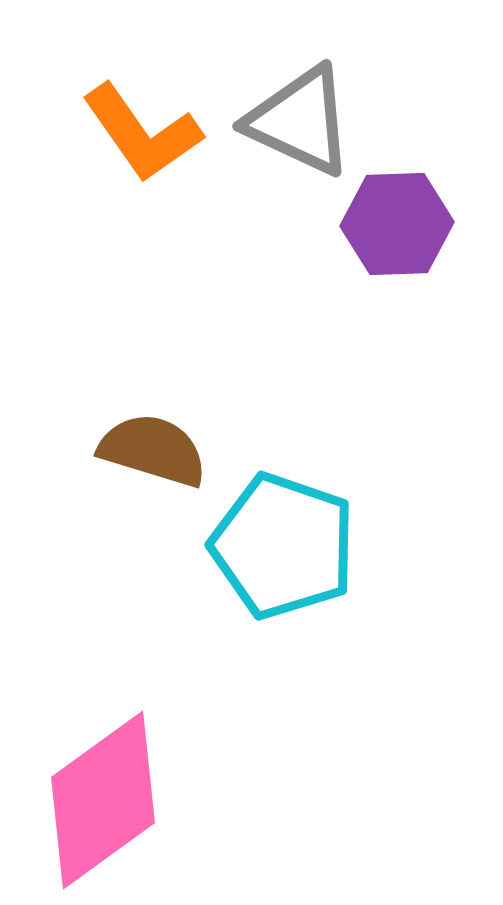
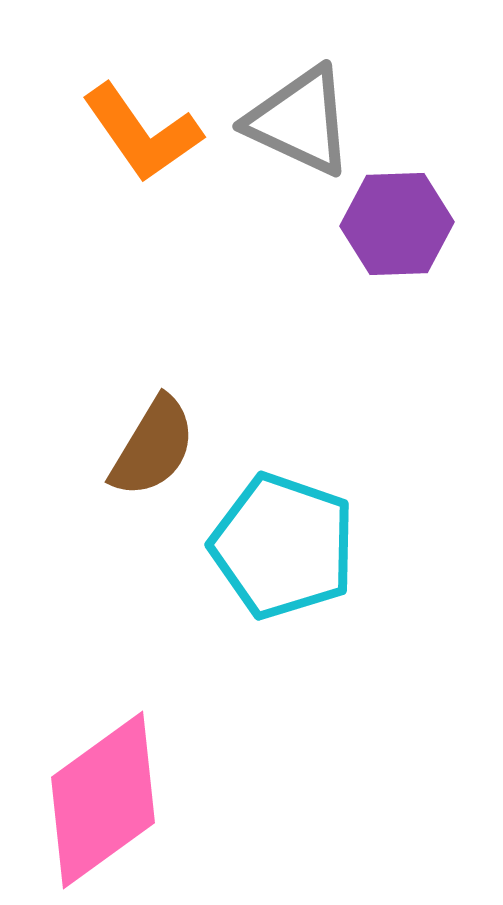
brown semicircle: moved 3 px up; rotated 104 degrees clockwise
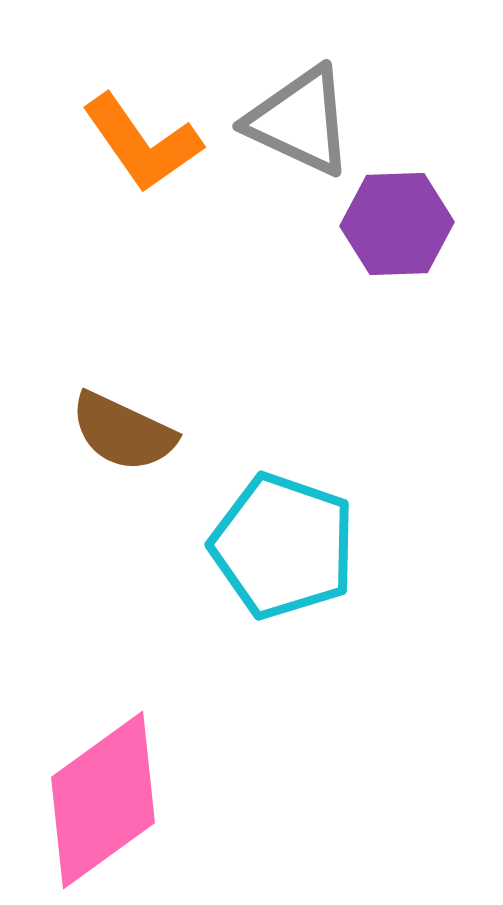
orange L-shape: moved 10 px down
brown semicircle: moved 30 px left, 15 px up; rotated 84 degrees clockwise
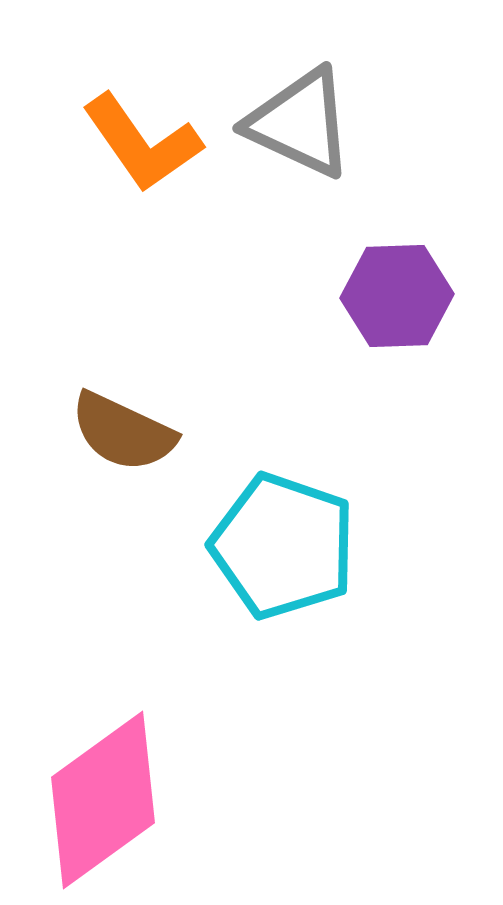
gray triangle: moved 2 px down
purple hexagon: moved 72 px down
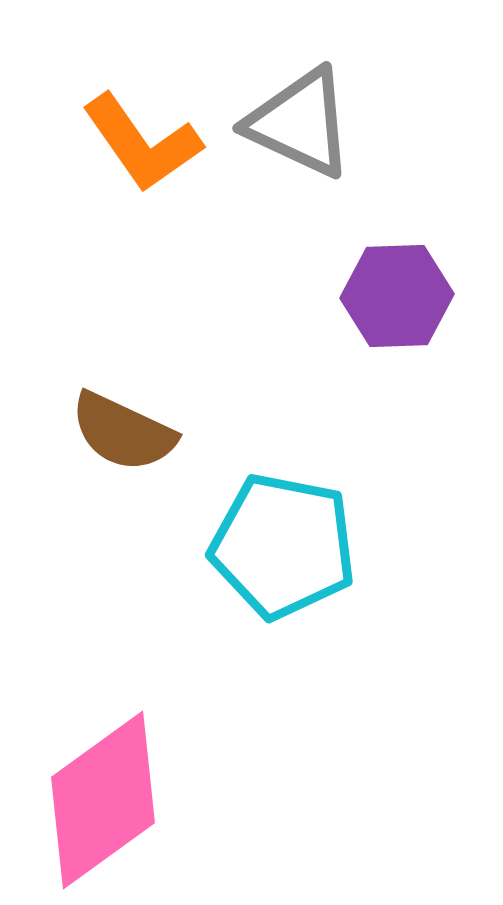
cyan pentagon: rotated 8 degrees counterclockwise
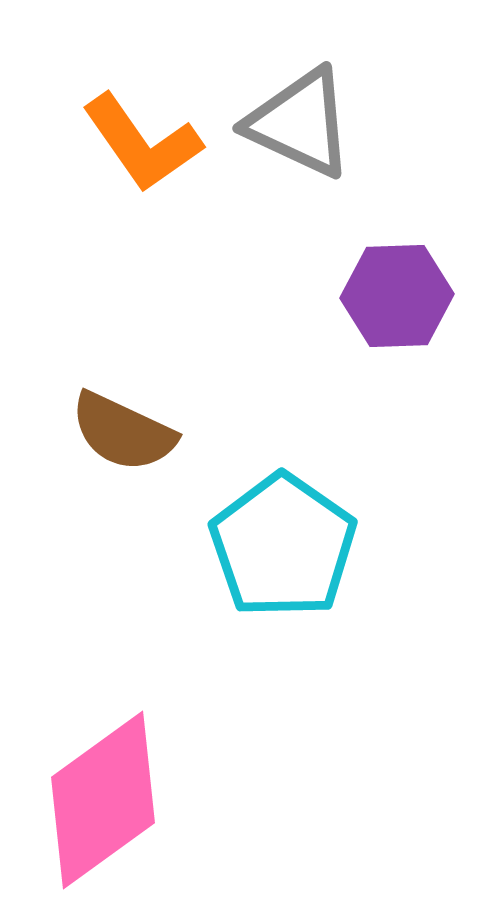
cyan pentagon: rotated 24 degrees clockwise
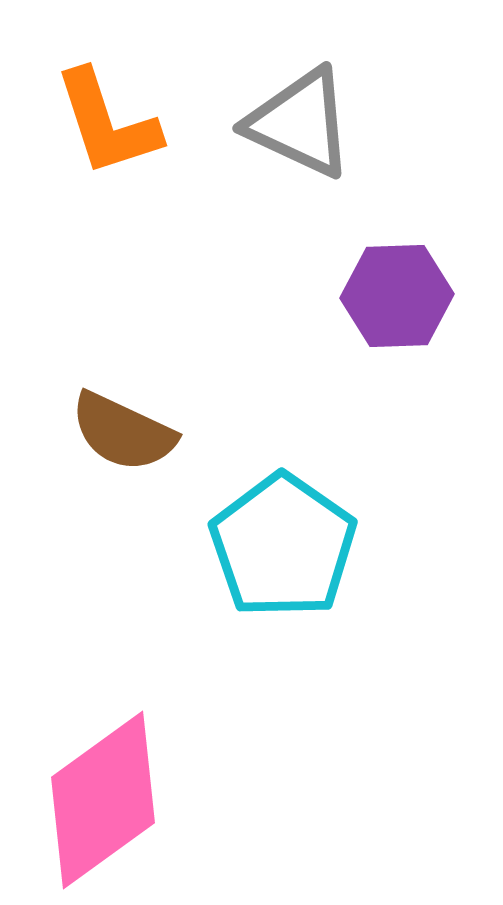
orange L-shape: moved 35 px left, 20 px up; rotated 17 degrees clockwise
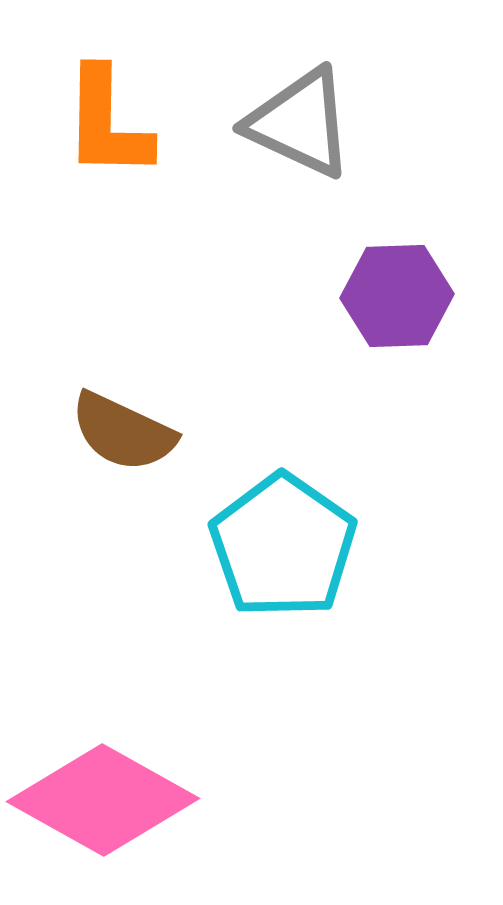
orange L-shape: rotated 19 degrees clockwise
pink diamond: rotated 65 degrees clockwise
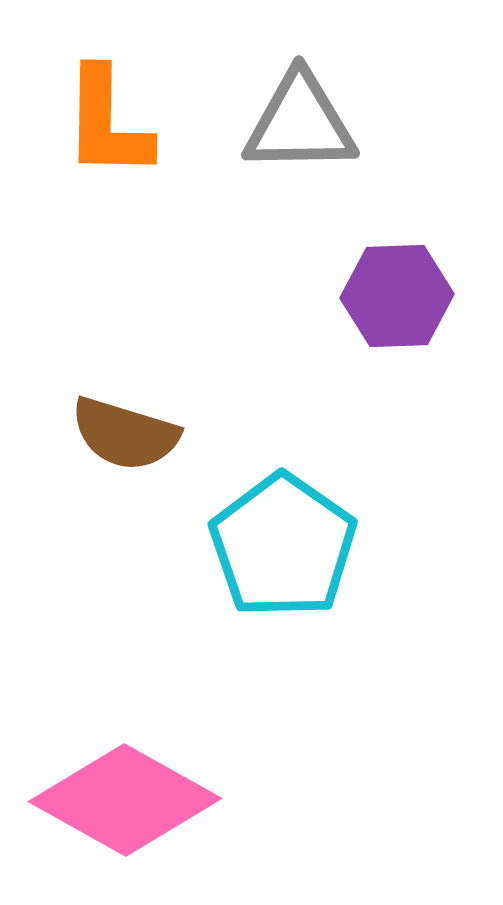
gray triangle: rotated 26 degrees counterclockwise
brown semicircle: moved 2 px right, 2 px down; rotated 8 degrees counterclockwise
pink diamond: moved 22 px right
